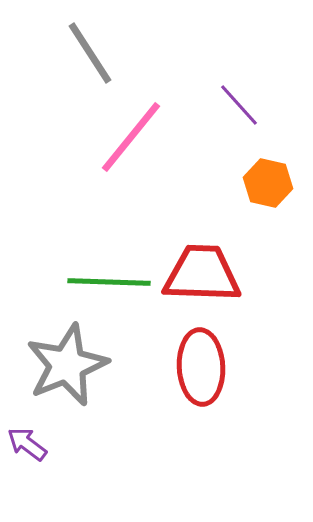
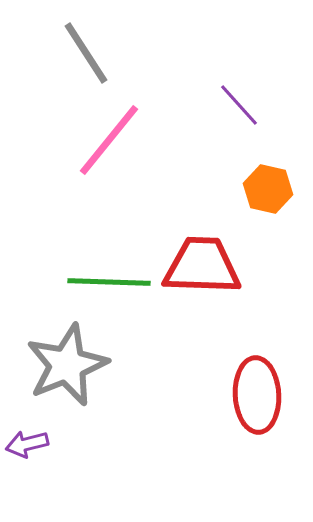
gray line: moved 4 px left
pink line: moved 22 px left, 3 px down
orange hexagon: moved 6 px down
red trapezoid: moved 8 px up
red ellipse: moved 56 px right, 28 px down
purple arrow: rotated 51 degrees counterclockwise
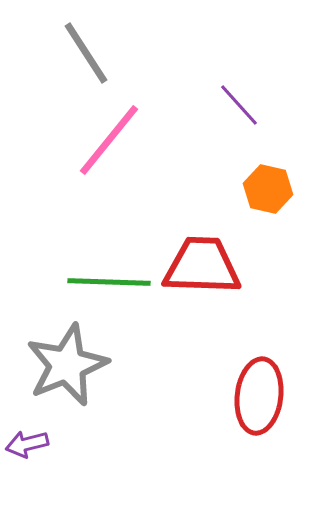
red ellipse: moved 2 px right, 1 px down; rotated 10 degrees clockwise
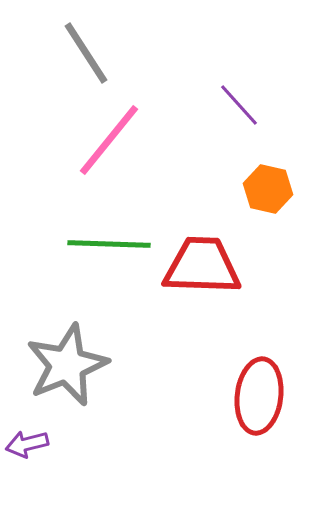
green line: moved 38 px up
